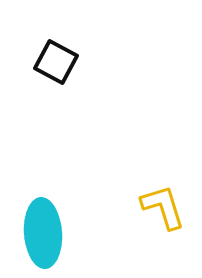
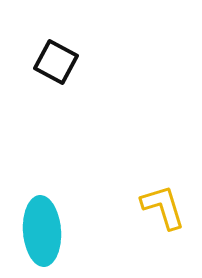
cyan ellipse: moved 1 px left, 2 px up
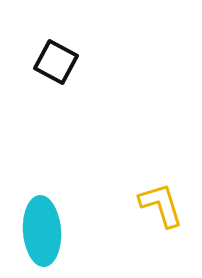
yellow L-shape: moved 2 px left, 2 px up
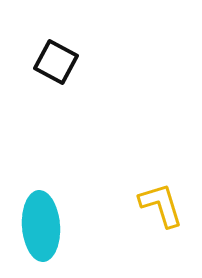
cyan ellipse: moved 1 px left, 5 px up
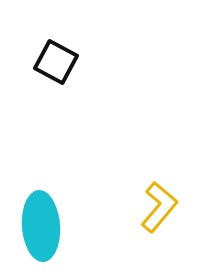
yellow L-shape: moved 2 px left, 2 px down; rotated 57 degrees clockwise
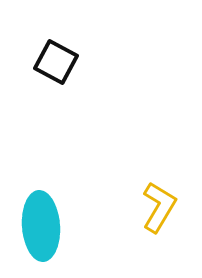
yellow L-shape: rotated 9 degrees counterclockwise
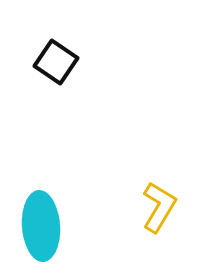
black square: rotated 6 degrees clockwise
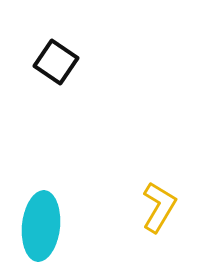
cyan ellipse: rotated 10 degrees clockwise
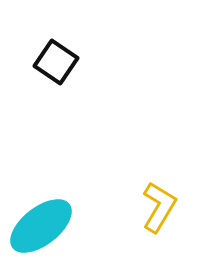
cyan ellipse: rotated 46 degrees clockwise
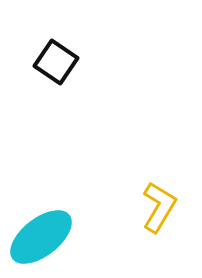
cyan ellipse: moved 11 px down
